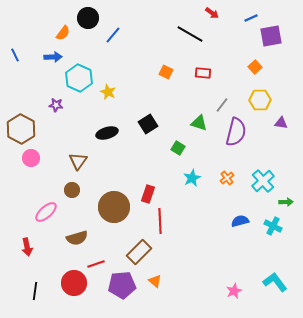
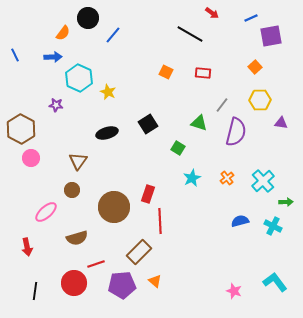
pink star at (234, 291): rotated 28 degrees counterclockwise
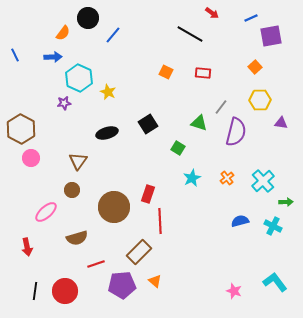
purple star at (56, 105): moved 8 px right, 2 px up; rotated 16 degrees counterclockwise
gray line at (222, 105): moved 1 px left, 2 px down
red circle at (74, 283): moved 9 px left, 8 px down
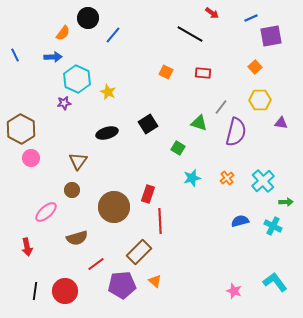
cyan hexagon at (79, 78): moved 2 px left, 1 px down
cyan star at (192, 178): rotated 12 degrees clockwise
red line at (96, 264): rotated 18 degrees counterclockwise
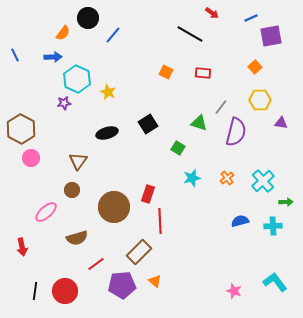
cyan cross at (273, 226): rotated 30 degrees counterclockwise
red arrow at (27, 247): moved 5 px left
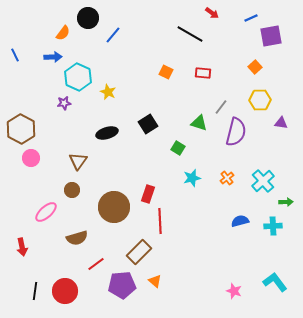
cyan hexagon at (77, 79): moved 1 px right, 2 px up
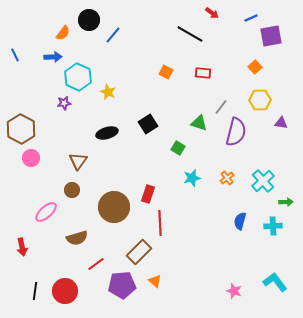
black circle at (88, 18): moved 1 px right, 2 px down
red line at (160, 221): moved 2 px down
blue semicircle at (240, 221): rotated 60 degrees counterclockwise
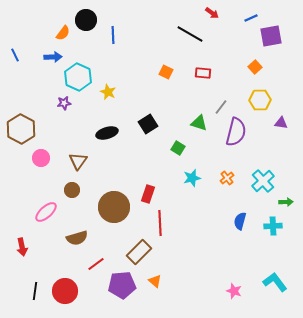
black circle at (89, 20): moved 3 px left
blue line at (113, 35): rotated 42 degrees counterclockwise
pink circle at (31, 158): moved 10 px right
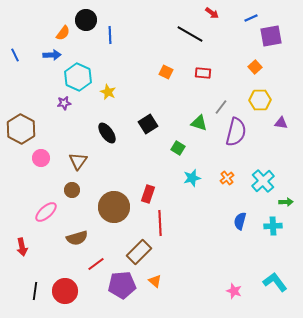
blue line at (113, 35): moved 3 px left
blue arrow at (53, 57): moved 1 px left, 2 px up
black ellipse at (107, 133): rotated 70 degrees clockwise
